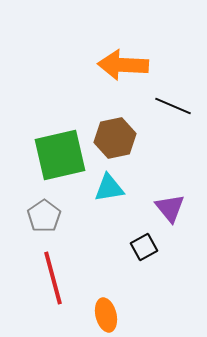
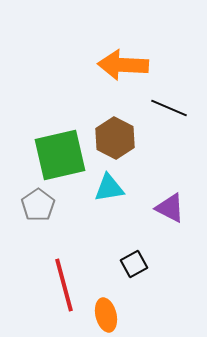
black line: moved 4 px left, 2 px down
brown hexagon: rotated 21 degrees counterclockwise
purple triangle: rotated 24 degrees counterclockwise
gray pentagon: moved 6 px left, 11 px up
black square: moved 10 px left, 17 px down
red line: moved 11 px right, 7 px down
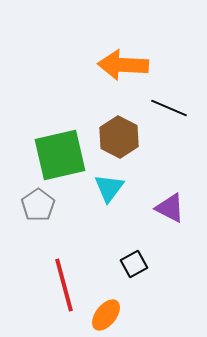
brown hexagon: moved 4 px right, 1 px up
cyan triangle: rotated 44 degrees counterclockwise
orange ellipse: rotated 52 degrees clockwise
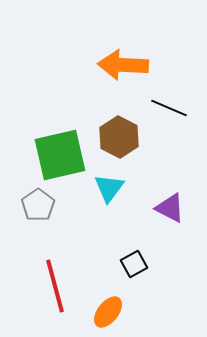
red line: moved 9 px left, 1 px down
orange ellipse: moved 2 px right, 3 px up
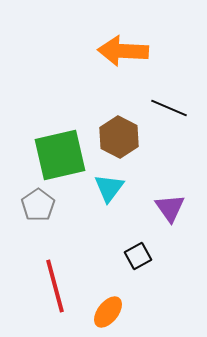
orange arrow: moved 14 px up
purple triangle: rotated 28 degrees clockwise
black square: moved 4 px right, 8 px up
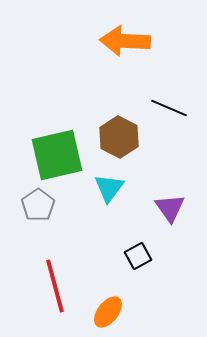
orange arrow: moved 2 px right, 10 px up
green square: moved 3 px left
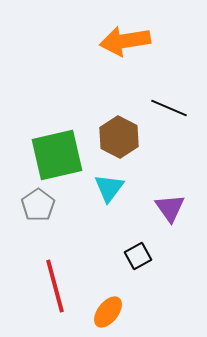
orange arrow: rotated 12 degrees counterclockwise
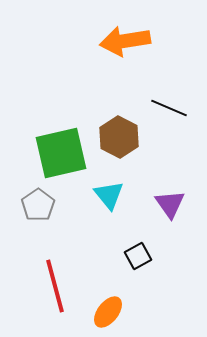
green square: moved 4 px right, 2 px up
cyan triangle: moved 7 px down; rotated 16 degrees counterclockwise
purple triangle: moved 4 px up
